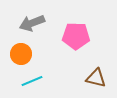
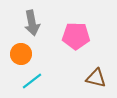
gray arrow: rotated 80 degrees counterclockwise
cyan line: rotated 15 degrees counterclockwise
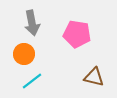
pink pentagon: moved 1 px right, 2 px up; rotated 8 degrees clockwise
orange circle: moved 3 px right
brown triangle: moved 2 px left, 1 px up
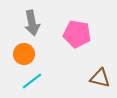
brown triangle: moved 6 px right, 1 px down
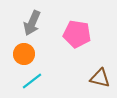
gray arrow: rotated 35 degrees clockwise
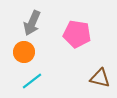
orange circle: moved 2 px up
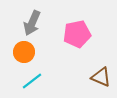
pink pentagon: rotated 20 degrees counterclockwise
brown triangle: moved 1 px right, 1 px up; rotated 10 degrees clockwise
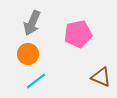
pink pentagon: moved 1 px right
orange circle: moved 4 px right, 2 px down
cyan line: moved 4 px right
